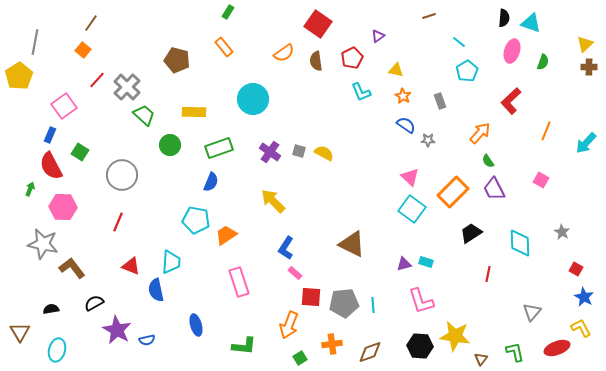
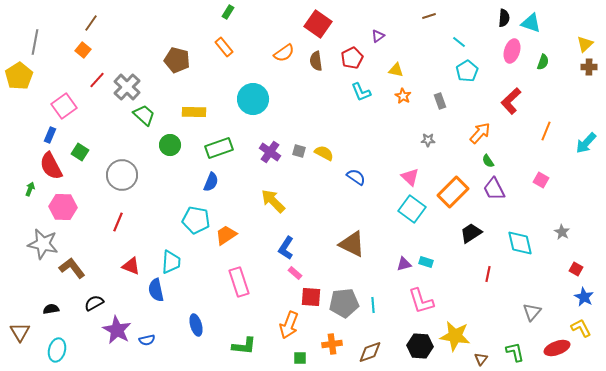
blue semicircle at (406, 125): moved 50 px left, 52 px down
cyan diamond at (520, 243): rotated 12 degrees counterclockwise
green square at (300, 358): rotated 32 degrees clockwise
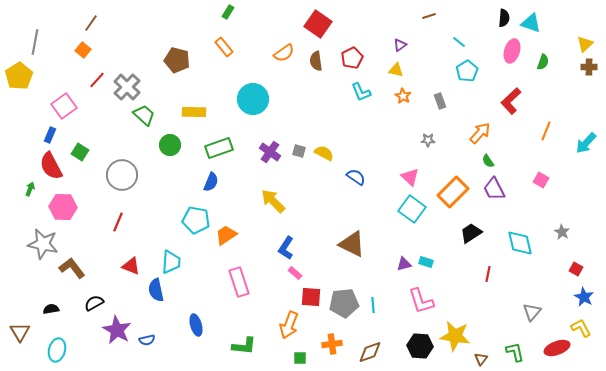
purple triangle at (378, 36): moved 22 px right, 9 px down
